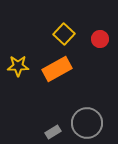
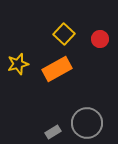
yellow star: moved 2 px up; rotated 15 degrees counterclockwise
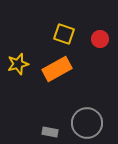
yellow square: rotated 25 degrees counterclockwise
gray rectangle: moved 3 px left; rotated 42 degrees clockwise
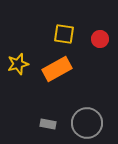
yellow square: rotated 10 degrees counterclockwise
gray rectangle: moved 2 px left, 8 px up
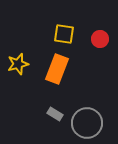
orange rectangle: rotated 40 degrees counterclockwise
gray rectangle: moved 7 px right, 10 px up; rotated 21 degrees clockwise
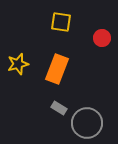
yellow square: moved 3 px left, 12 px up
red circle: moved 2 px right, 1 px up
gray rectangle: moved 4 px right, 6 px up
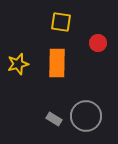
red circle: moved 4 px left, 5 px down
orange rectangle: moved 6 px up; rotated 20 degrees counterclockwise
gray rectangle: moved 5 px left, 11 px down
gray circle: moved 1 px left, 7 px up
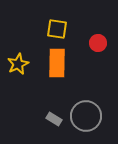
yellow square: moved 4 px left, 7 px down
yellow star: rotated 10 degrees counterclockwise
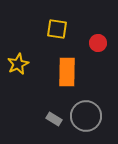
orange rectangle: moved 10 px right, 9 px down
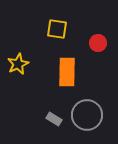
gray circle: moved 1 px right, 1 px up
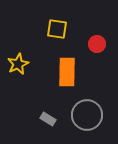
red circle: moved 1 px left, 1 px down
gray rectangle: moved 6 px left
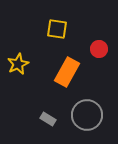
red circle: moved 2 px right, 5 px down
orange rectangle: rotated 28 degrees clockwise
